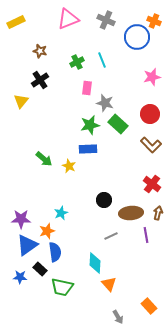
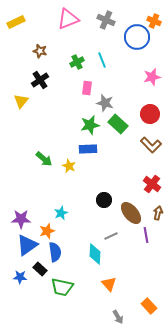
brown ellipse: rotated 55 degrees clockwise
cyan diamond: moved 9 px up
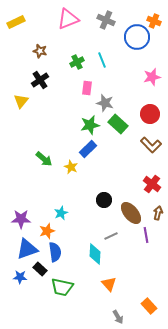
blue rectangle: rotated 42 degrees counterclockwise
yellow star: moved 2 px right, 1 px down
blue triangle: moved 4 px down; rotated 15 degrees clockwise
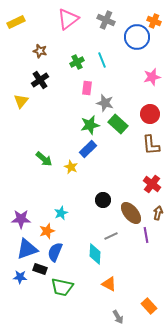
pink triangle: rotated 15 degrees counterclockwise
brown L-shape: rotated 40 degrees clockwise
black circle: moved 1 px left
blue semicircle: rotated 150 degrees counterclockwise
black rectangle: rotated 24 degrees counterclockwise
orange triangle: rotated 21 degrees counterclockwise
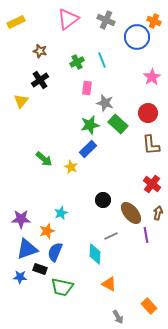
pink star: rotated 18 degrees counterclockwise
red circle: moved 2 px left, 1 px up
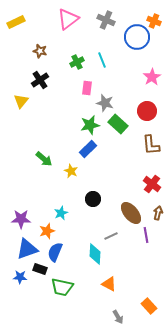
red circle: moved 1 px left, 2 px up
yellow star: moved 4 px down
black circle: moved 10 px left, 1 px up
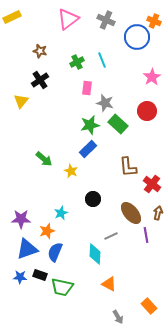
yellow rectangle: moved 4 px left, 5 px up
brown L-shape: moved 23 px left, 22 px down
black rectangle: moved 6 px down
